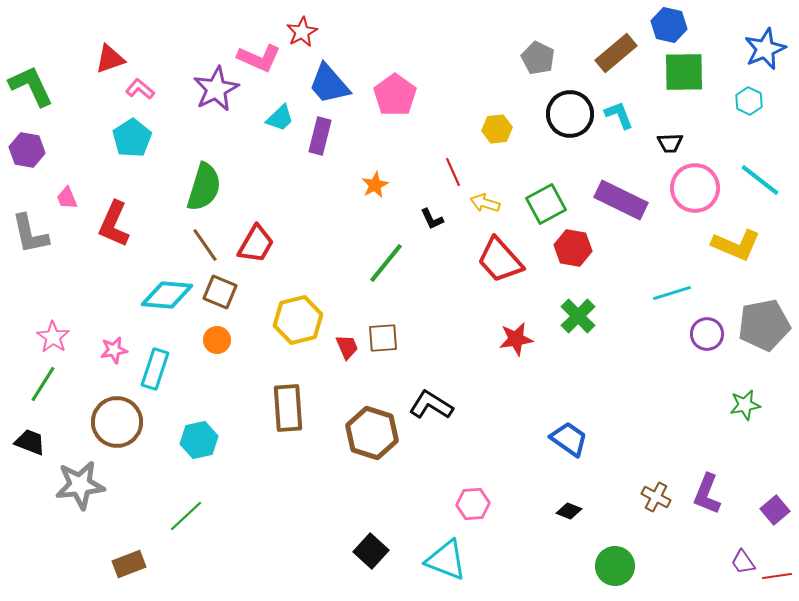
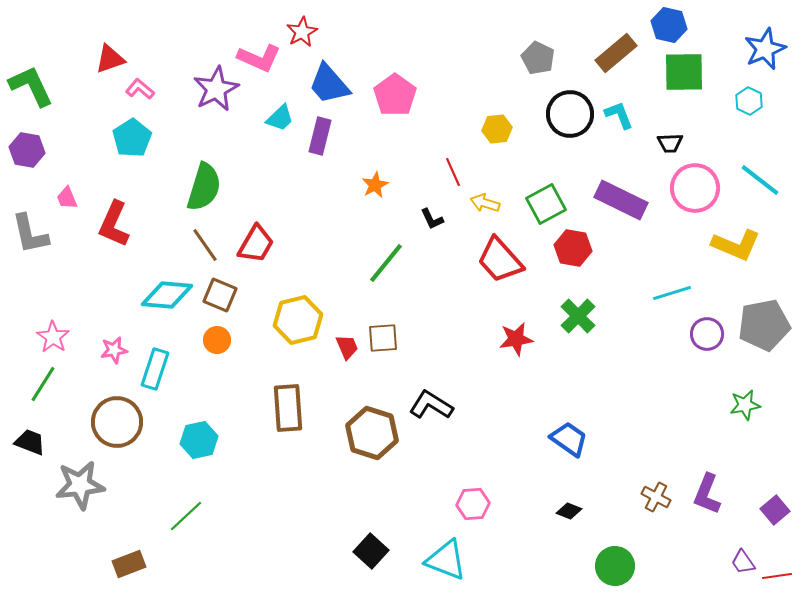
brown square at (220, 292): moved 3 px down
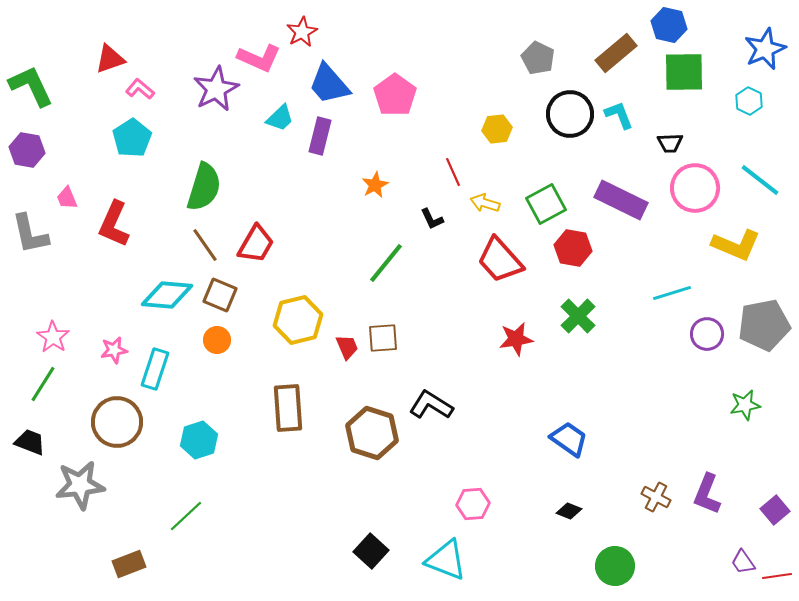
cyan hexagon at (199, 440): rotated 6 degrees counterclockwise
